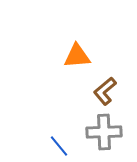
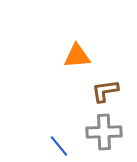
brown L-shape: rotated 32 degrees clockwise
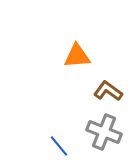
brown L-shape: moved 3 px right; rotated 44 degrees clockwise
gray cross: rotated 24 degrees clockwise
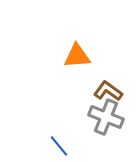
gray cross: moved 2 px right, 15 px up
